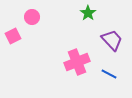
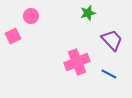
green star: rotated 21 degrees clockwise
pink circle: moved 1 px left, 1 px up
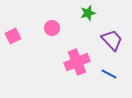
pink circle: moved 21 px right, 12 px down
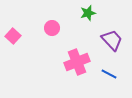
pink square: rotated 21 degrees counterclockwise
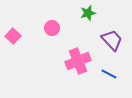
pink cross: moved 1 px right, 1 px up
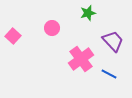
purple trapezoid: moved 1 px right, 1 px down
pink cross: moved 3 px right, 2 px up; rotated 15 degrees counterclockwise
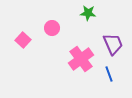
green star: rotated 21 degrees clockwise
pink square: moved 10 px right, 4 px down
purple trapezoid: moved 3 px down; rotated 20 degrees clockwise
blue line: rotated 42 degrees clockwise
